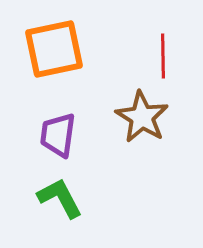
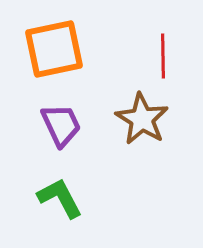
brown star: moved 2 px down
purple trapezoid: moved 3 px right, 10 px up; rotated 147 degrees clockwise
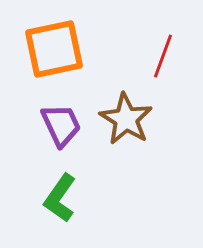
red line: rotated 21 degrees clockwise
brown star: moved 16 px left
green L-shape: rotated 117 degrees counterclockwise
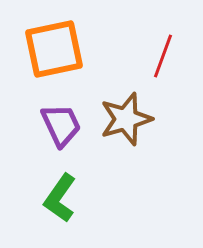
brown star: rotated 24 degrees clockwise
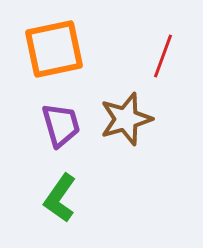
purple trapezoid: rotated 9 degrees clockwise
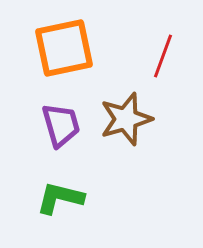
orange square: moved 10 px right, 1 px up
green L-shape: rotated 69 degrees clockwise
